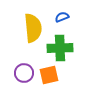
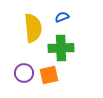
green cross: moved 1 px right
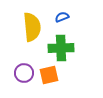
yellow semicircle: moved 1 px left, 1 px up
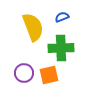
yellow semicircle: moved 1 px right; rotated 16 degrees counterclockwise
